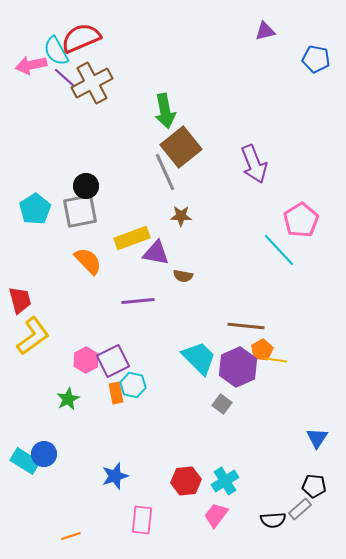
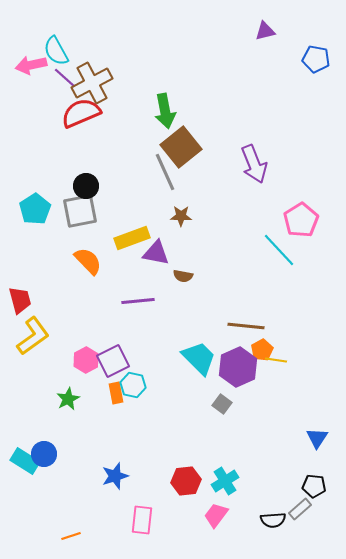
red semicircle at (81, 38): moved 75 px down
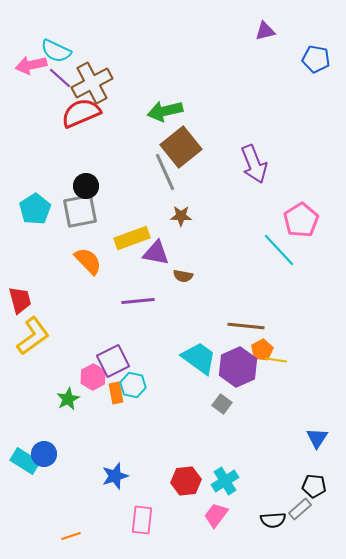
cyan semicircle at (56, 51): rotated 36 degrees counterclockwise
purple line at (65, 78): moved 5 px left
green arrow at (165, 111): rotated 88 degrees clockwise
cyan trapezoid at (199, 358): rotated 9 degrees counterclockwise
pink hexagon at (86, 360): moved 7 px right, 17 px down
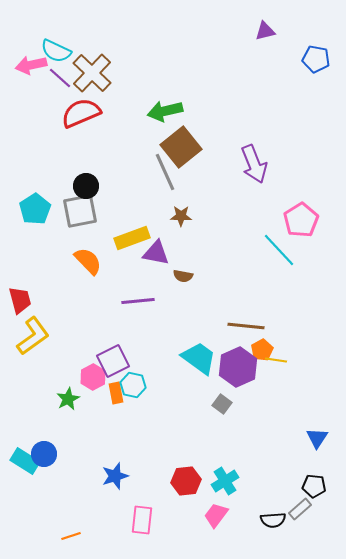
brown cross at (92, 83): moved 10 px up; rotated 18 degrees counterclockwise
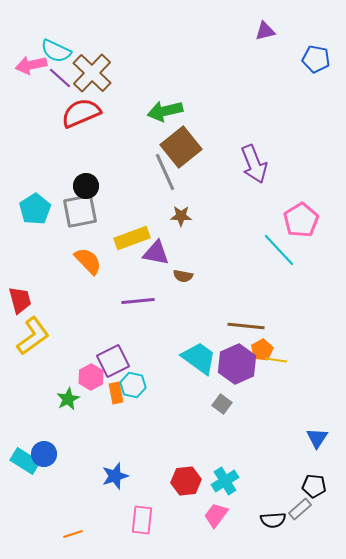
purple hexagon at (238, 367): moved 1 px left, 3 px up
pink hexagon at (93, 377): moved 2 px left
orange line at (71, 536): moved 2 px right, 2 px up
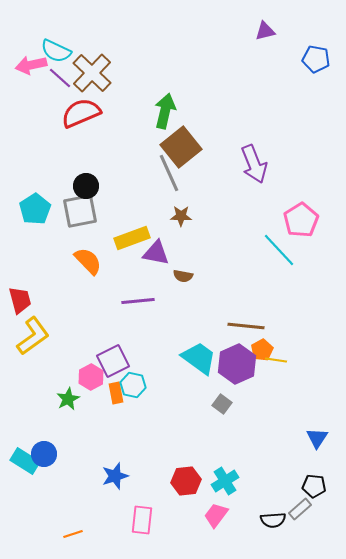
green arrow at (165, 111): rotated 116 degrees clockwise
gray line at (165, 172): moved 4 px right, 1 px down
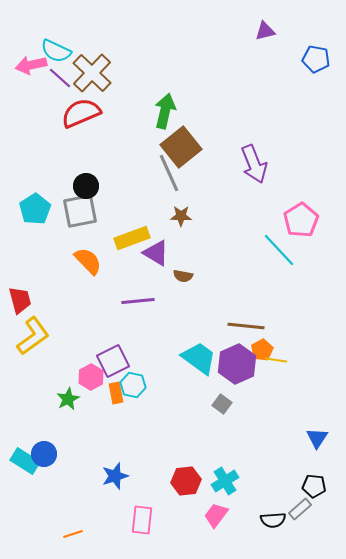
purple triangle at (156, 253): rotated 20 degrees clockwise
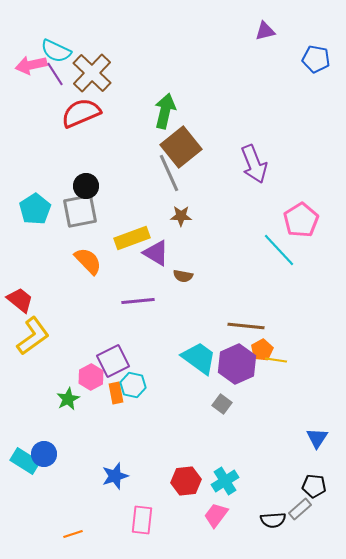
purple line at (60, 78): moved 5 px left, 4 px up; rotated 15 degrees clockwise
red trapezoid at (20, 300): rotated 36 degrees counterclockwise
